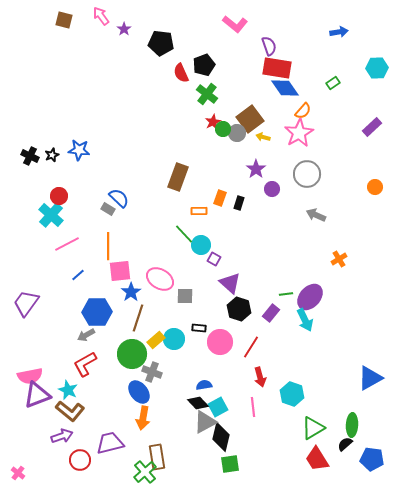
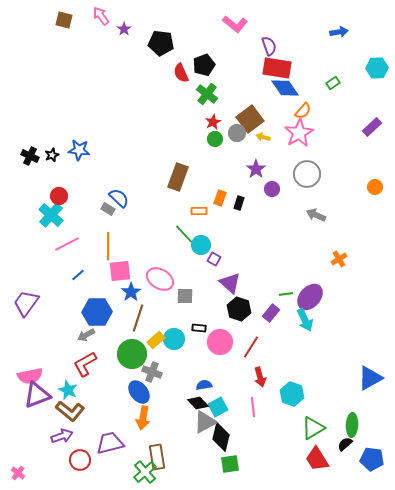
green circle at (223, 129): moved 8 px left, 10 px down
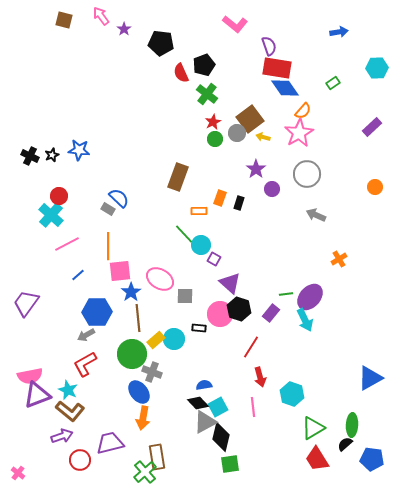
brown line at (138, 318): rotated 24 degrees counterclockwise
pink circle at (220, 342): moved 28 px up
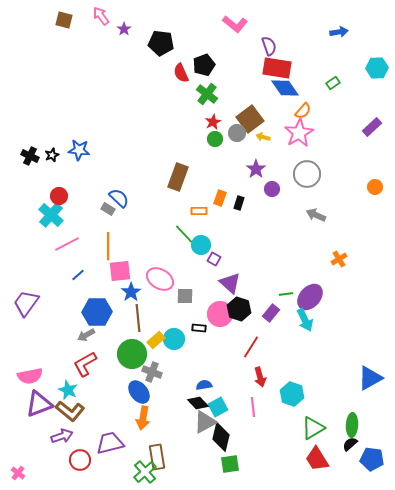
purple triangle at (37, 395): moved 2 px right, 9 px down
black semicircle at (345, 444): moved 5 px right
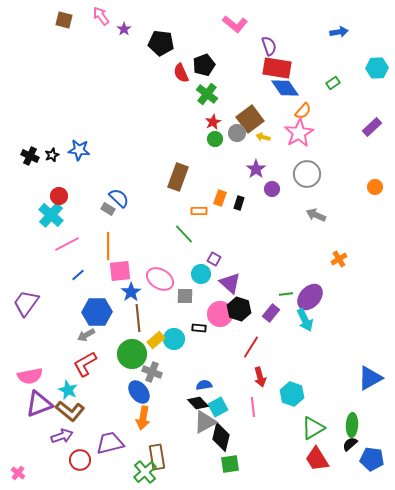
cyan circle at (201, 245): moved 29 px down
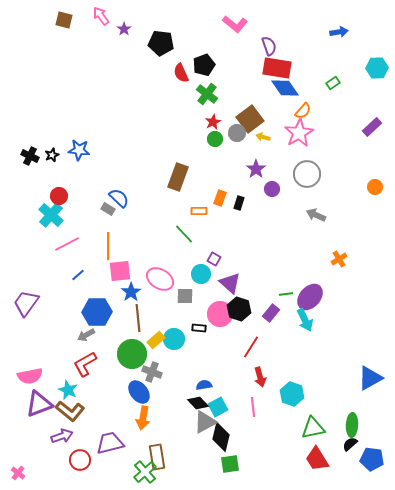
green triangle at (313, 428): rotated 20 degrees clockwise
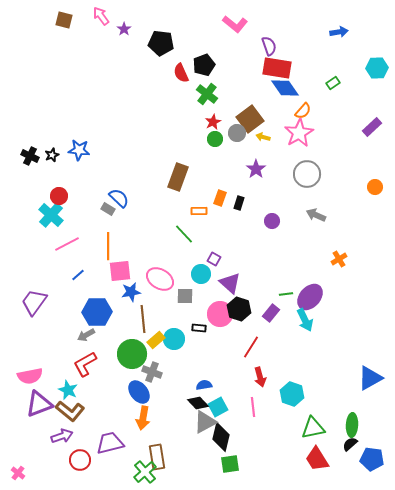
purple circle at (272, 189): moved 32 px down
blue star at (131, 292): rotated 24 degrees clockwise
purple trapezoid at (26, 303): moved 8 px right, 1 px up
brown line at (138, 318): moved 5 px right, 1 px down
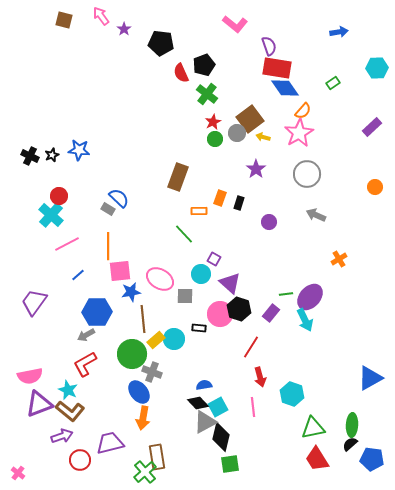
purple circle at (272, 221): moved 3 px left, 1 px down
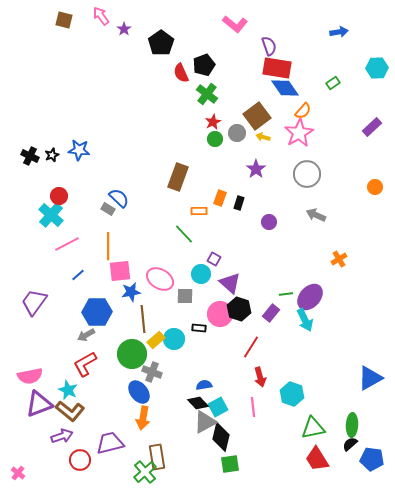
black pentagon at (161, 43): rotated 30 degrees clockwise
brown square at (250, 119): moved 7 px right, 3 px up
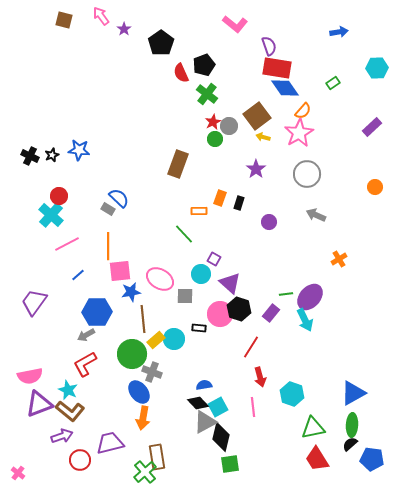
gray circle at (237, 133): moved 8 px left, 7 px up
brown rectangle at (178, 177): moved 13 px up
blue triangle at (370, 378): moved 17 px left, 15 px down
